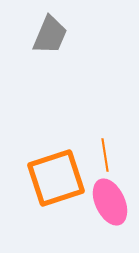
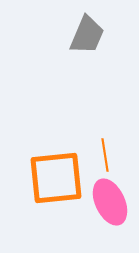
gray trapezoid: moved 37 px right
orange square: rotated 12 degrees clockwise
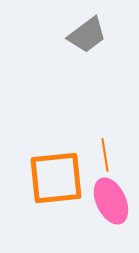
gray trapezoid: rotated 30 degrees clockwise
pink ellipse: moved 1 px right, 1 px up
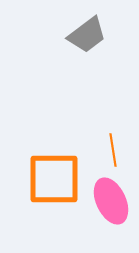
orange line: moved 8 px right, 5 px up
orange square: moved 2 px left, 1 px down; rotated 6 degrees clockwise
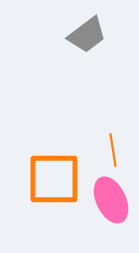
pink ellipse: moved 1 px up
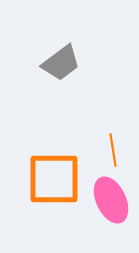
gray trapezoid: moved 26 px left, 28 px down
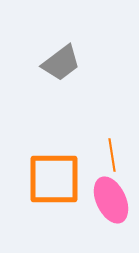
orange line: moved 1 px left, 5 px down
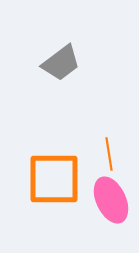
orange line: moved 3 px left, 1 px up
